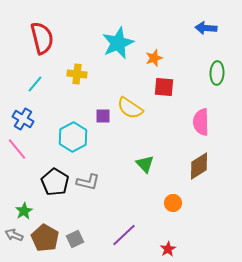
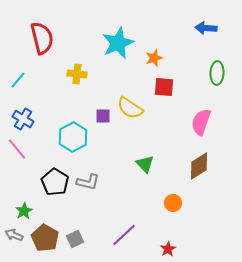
cyan line: moved 17 px left, 4 px up
pink semicircle: rotated 20 degrees clockwise
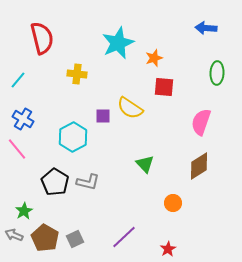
purple line: moved 2 px down
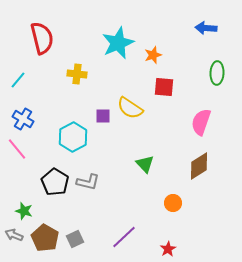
orange star: moved 1 px left, 3 px up
green star: rotated 24 degrees counterclockwise
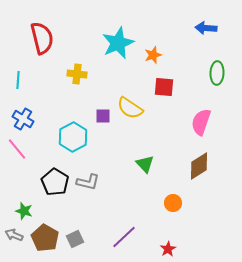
cyan line: rotated 36 degrees counterclockwise
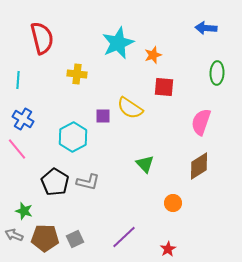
brown pentagon: rotated 28 degrees counterclockwise
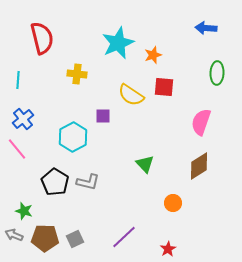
yellow semicircle: moved 1 px right, 13 px up
blue cross: rotated 20 degrees clockwise
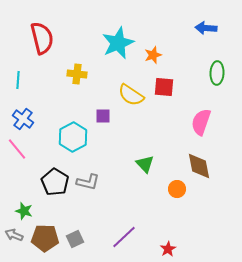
blue cross: rotated 15 degrees counterclockwise
brown diamond: rotated 68 degrees counterclockwise
orange circle: moved 4 px right, 14 px up
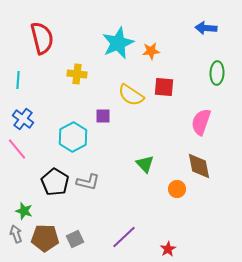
orange star: moved 2 px left, 4 px up; rotated 12 degrees clockwise
gray arrow: moved 2 px right, 1 px up; rotated 48 degrees clockwise
